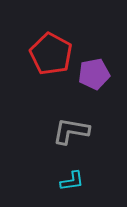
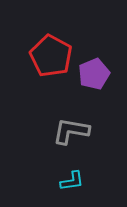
red pentagon: moved 2 px down
purple pentagon: rotated 12 degrees counterclockwise
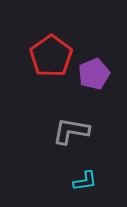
red pentagon: rotated 9 degrees clockwise
cyan L-shape: moved 13 px right
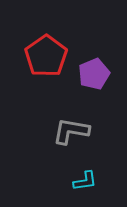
red pentagon: moved 5 px left
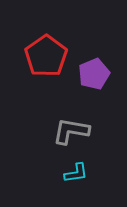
cyan L-shape: moved 9 px left, 8 px up
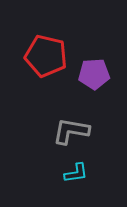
red pentagon: rotated 24 degrees counterclockwise
purple pentagon: rotated 20 degrees clockwise
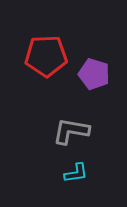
red pentagon: rotated 15 degrees counterclockwise
purple pentagon: rotated 20 degrees clockwise
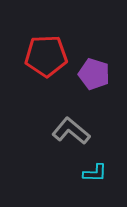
gray L-shape: rotated 30 degrees clockwise
cyan L-shape: moved 19 px right; rotated 10 degrees clockwise
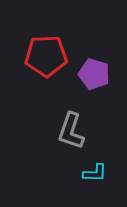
gray L-shape: rotated 111 degrees counterclockwise
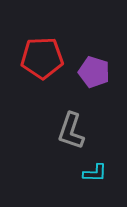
red pentagon: moved 4 px left, 2 px down
purple pentagon: moved 2 px up
